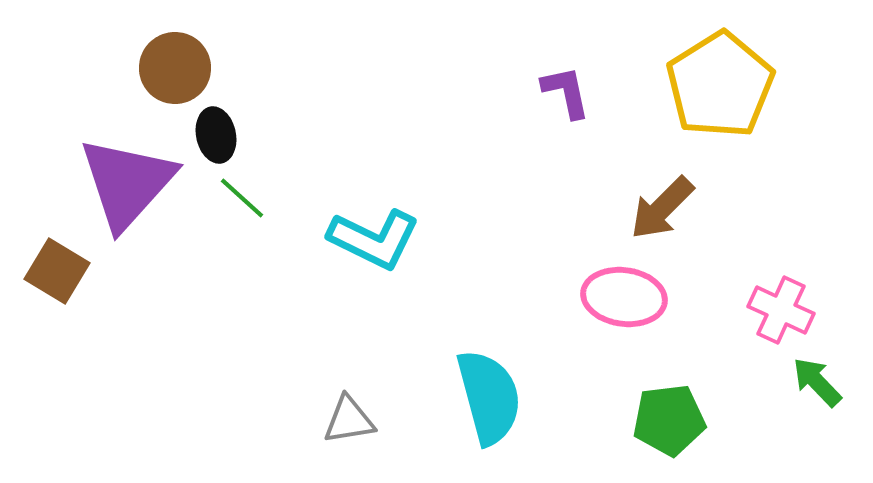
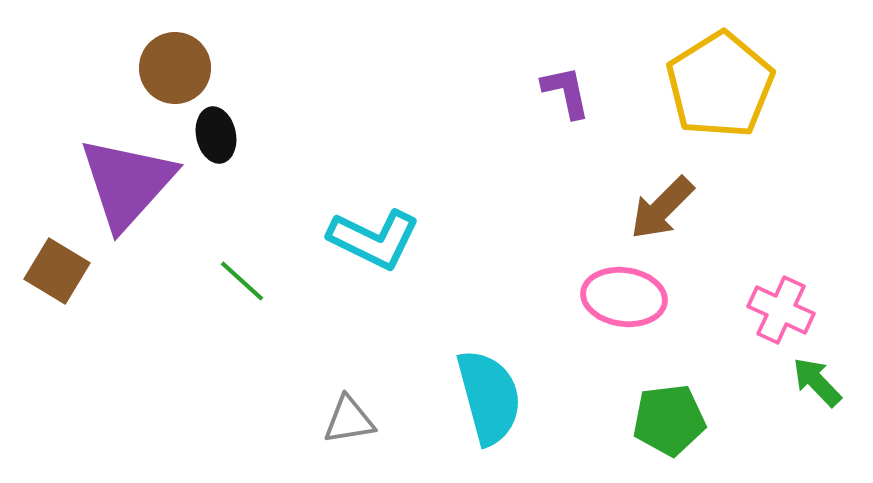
green line: moved 83 px down
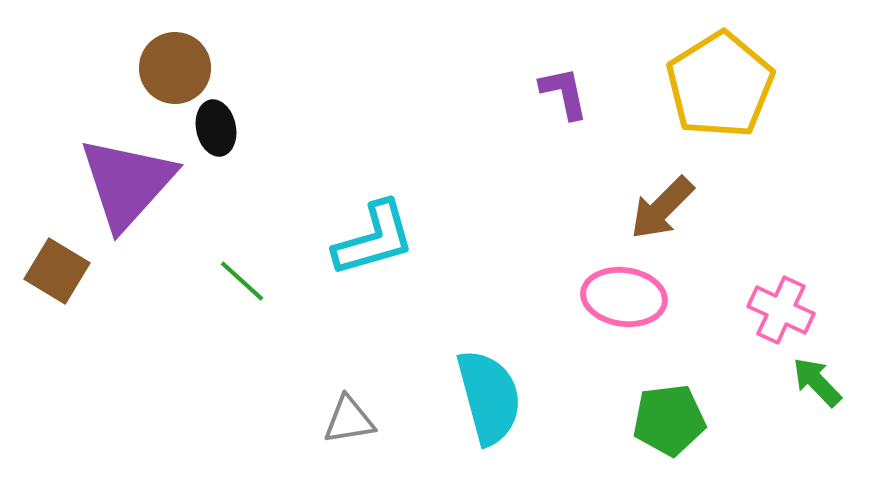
purple L-shape: moved 2 px left, 1 px down
black ellipse: moved 7 px up
cyan L-shape: rotated 42 degrees counterclockwise
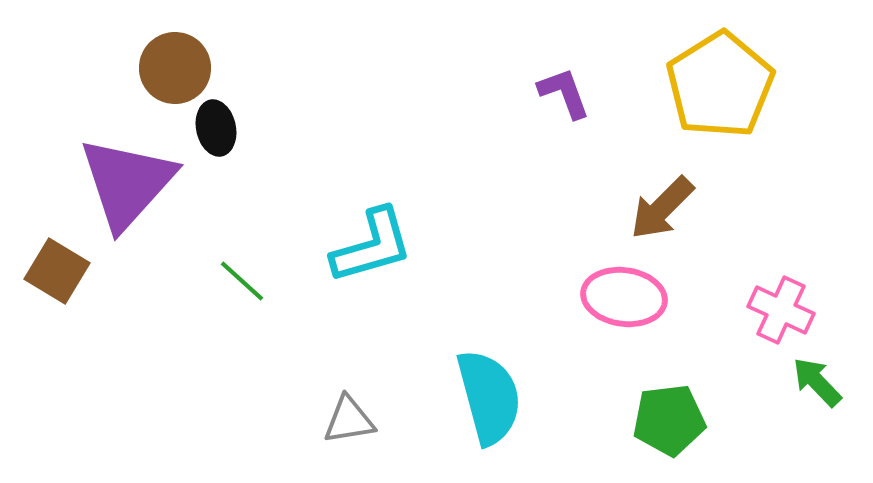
purple L-shape: rotated 8 degrees counterclockwise
cyan L-shape: moved 2 px left, 7 px down
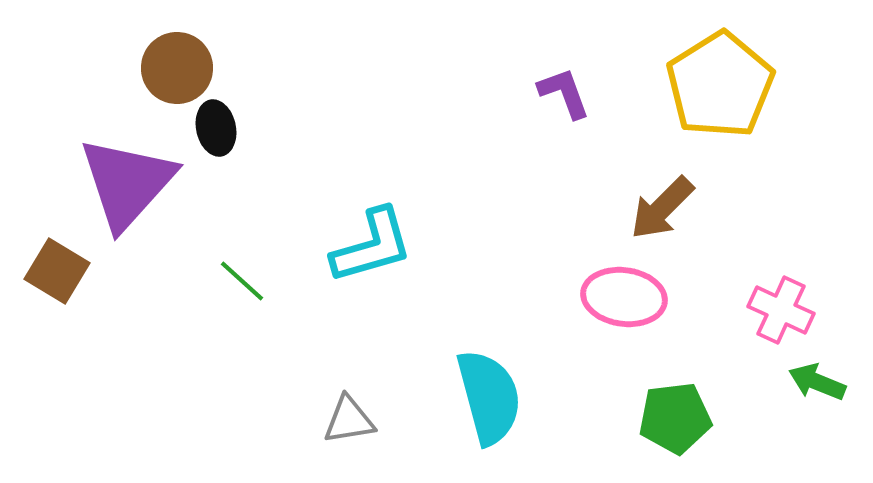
brown circle: moved 2 px right
green arrow: rotated 24 degrees counterclockwise
green pentagon: moved 6 px right, 2 px up
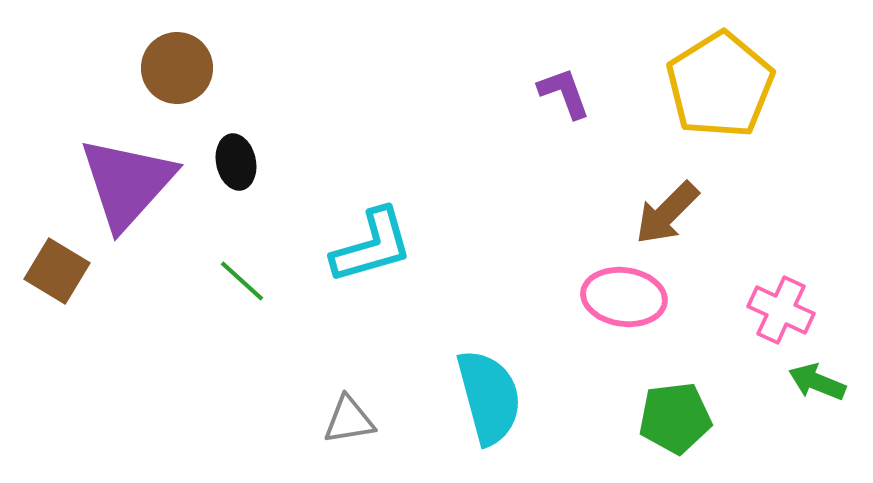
black ellipse: moved 20 px right, 34 px down
brown arrow: moved 5 px right, 5 px down
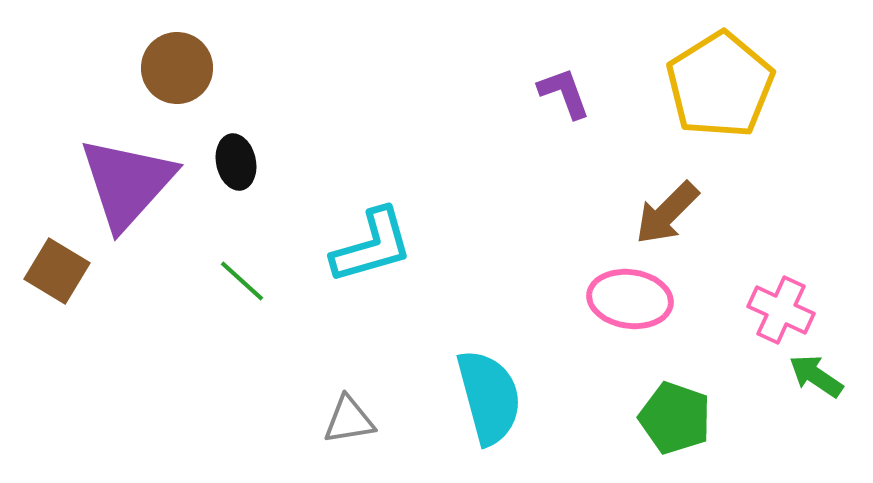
pink ellipse: moved 6 px right, 2 px down
green arrow: moved 1 px left, 6 px up; rotated 12 degrees clockwise
green pentagon: rotated 26 degrees clockwise
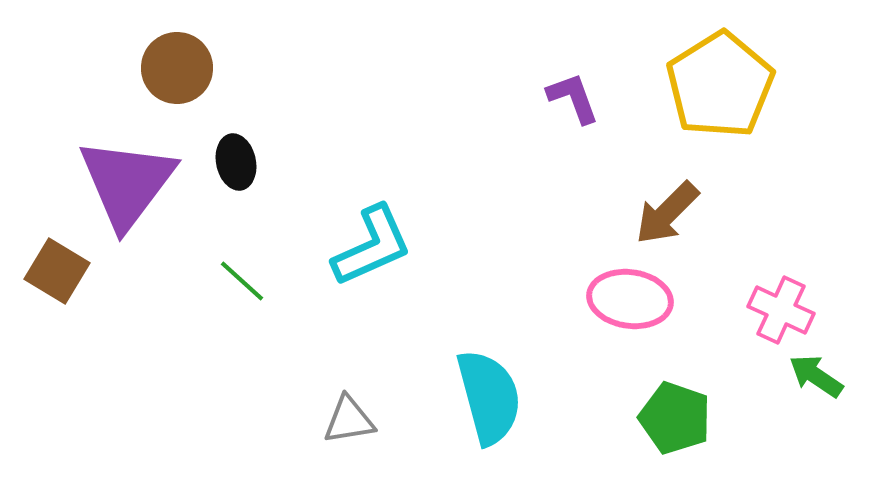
purple L-shape: moved 9 px right, 5 px down
purple triangle: rotated 5 degrees counterclockwise
cyan L-shape: rotated 8 degrees counterclockwise
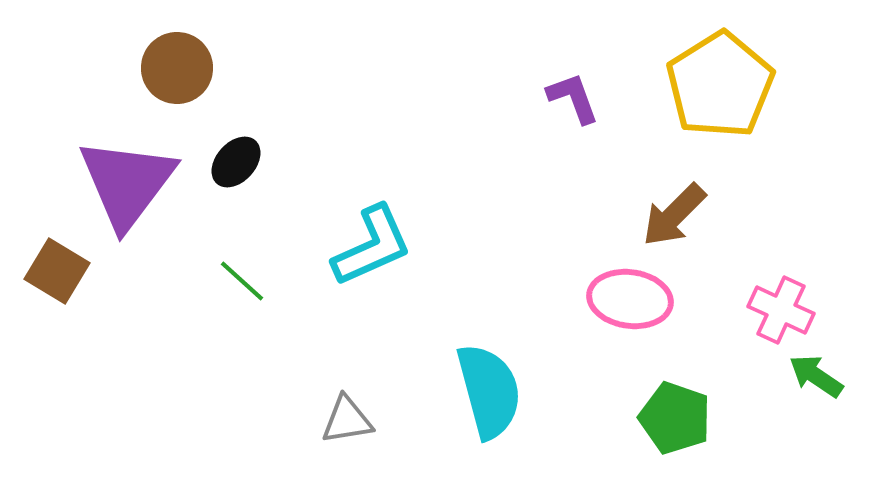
black ellipse: rotated 54 degrees clockwise
brown arrow: moved 7 px right, 2 px down
cyan semicircle: moved 6 px up
gray triangle: moved 2 px left
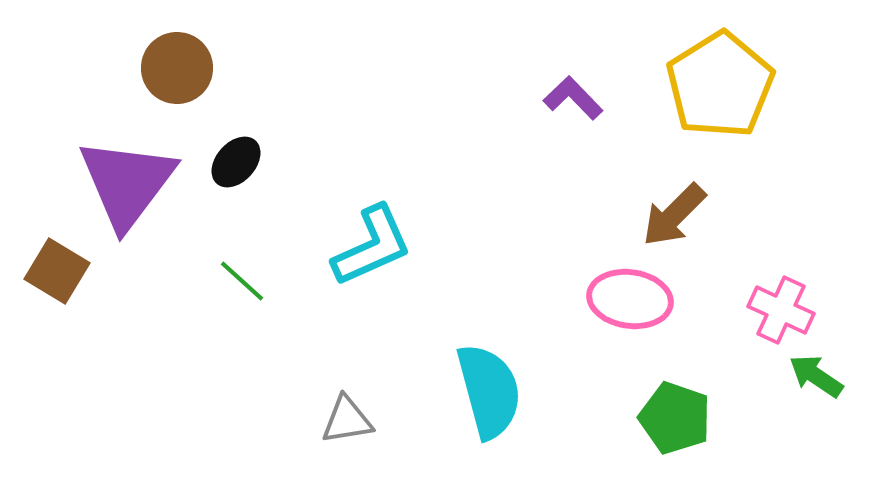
purple L-shape: rotated 24 degrees counterclockwise
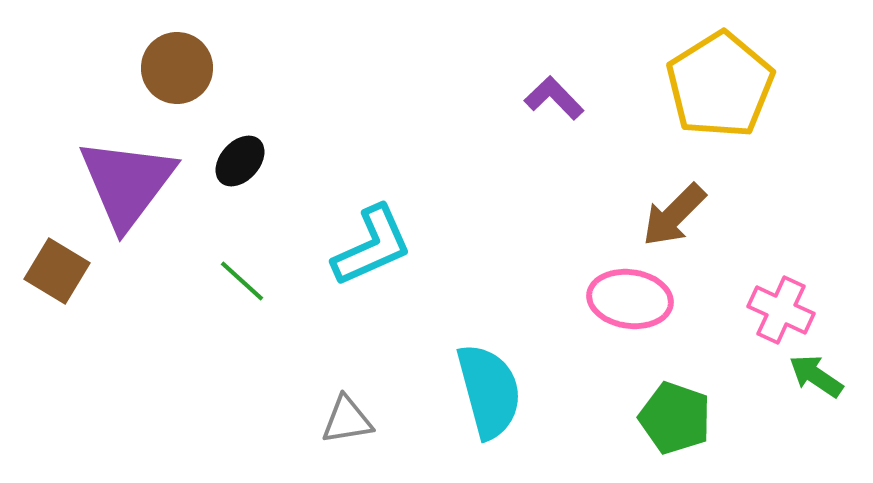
purple L-shape: moved 19 px left
black ellipse: moved 4 px right, 1 px up
